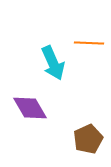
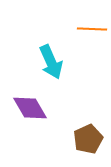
orange line: moved 3 px right, 14 px up
cyan arrow: moved 2 px left, 1 px up
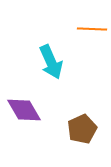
purple diamond: moved 6 px left, 2 px down
brown pentagon: moved 6 px left, 10 px up
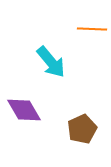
cyan arrow: rotated 16 degrees counterclockwise
